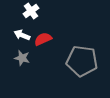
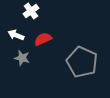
white arrow: moved 6 px left
gray pentagon: moved 1 px down; rotated 16 degrees clockwise
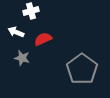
white cross: rotated 21 degrees clockwise
white arrow: moved 3 px up
gray pentagon: moved 7 px down; rotated 12 degrees clockwise
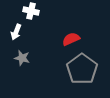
white cross: rotated 28 degrees clockwise
white arrow: rotated 91 degrees counterclockwise
red semicircle: moved 28 px right
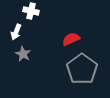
gray star: moved 1 px right, 4 px up; rotated 14 degrees clockwise
